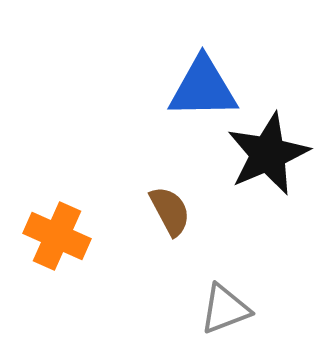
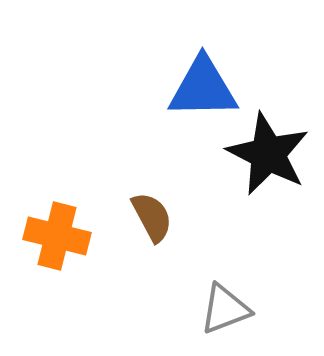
black star: rotated 22 degrees counterclockwise
brown semicircle: moved 18 px left, 6 px down
orange cross: rotated 10 degrees counterclockwise
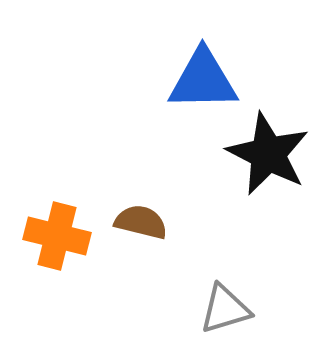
blue triangle: moved 8 px up
brown semicircle: moved 11 px left, 5 px down; rotated 48 degrees counterclockwise
gray triangle: rotated 4 degrees clockwise
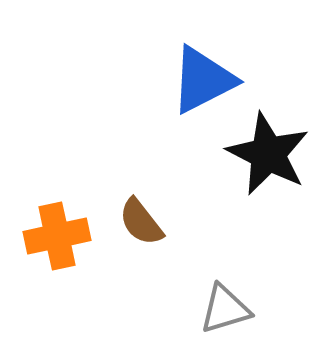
blue triangle: rotated 26 degrees counterclockwise
brown semicircle: rotated 142 degrees counterclockwise
orange cross: rotated 26 degrees counterclockwise
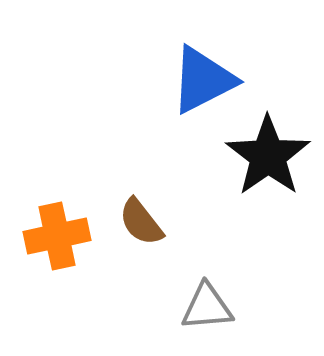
black star: moved 2 px down; rotated 10 degrees clockwise
gray triangle: moved 18 px left, 2 px up; rotated 12 degrees clockwise
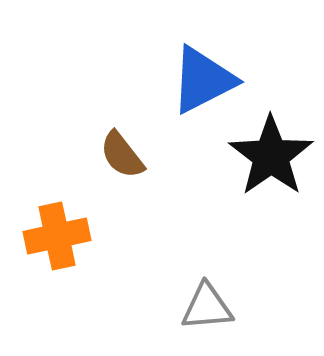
black star: moved 3 px right
brown semicircle: moved 19 px left, 67 px up
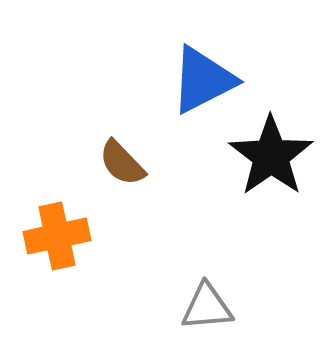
brown semicircle: moved 8 px down; rotated 6 degrees counterclockwise
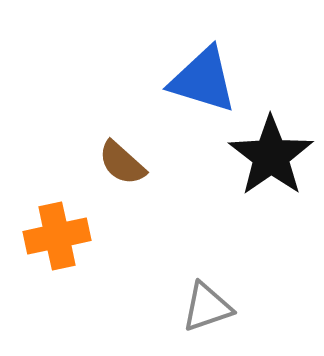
blue triangle: rotated 44 degrees clockwise
brown semicircle: rotated 4 degrees counterclockwise
gray triangle: rotated 14 degrees counterclockwise
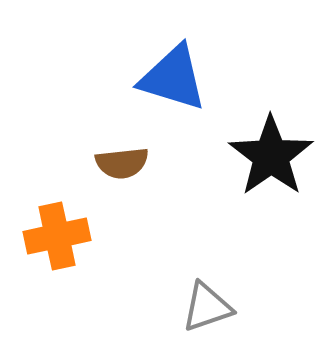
blue triangle: moved 30 px left, 2 px up
brown semicircle: rotated 48 degrees counterclockwise
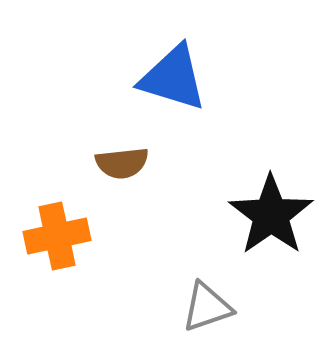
black star: moved 59 px down
